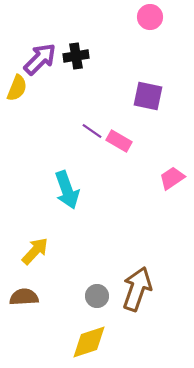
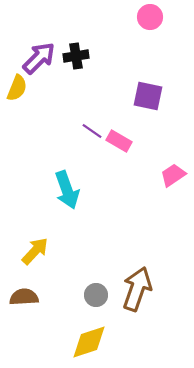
purple arrow: moved 1 px left, 1 px up
pink trapezoid: moved 1 px right, 3 px up
gray circle: moved 1 px left, 1 px up
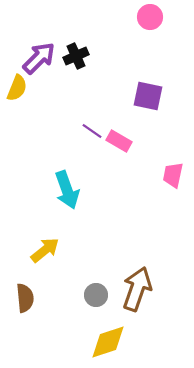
black cross: rotated 15 degrees counterclockwise
pink trapezoid: rotated 44 degrees counterclockwise
yellow arrow: moved 10 px right, 1 px up; rotated 8 degrees clockwise
brown semicircle: moved 1 px right, 1 px down; rotated 88 degrees clockwise
yellow diamond: moved 19 px right
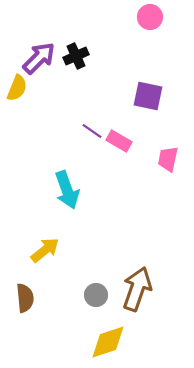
pink trapezoid: moved 5 px left, 16 px up
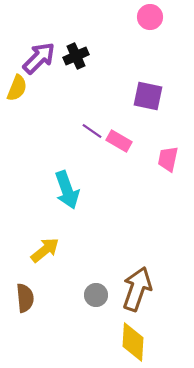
yellow diamond: moved 25 px right; rotated 69 degrees counterclockwise
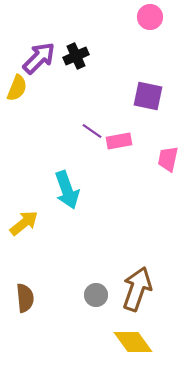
pink rectangle: rotated 40 degrees counterclockwise
yellow arrow: moved 21 px left, 27 px up
yellow diamond: rotated 39 degrees counterclockwise
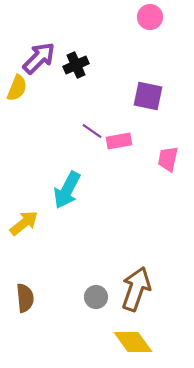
black cross: moved 9 px down
cyan arrow: rotated 48 degrees clockwise
brown arrow: moved 1 px left
gray circle: moved 2 px down
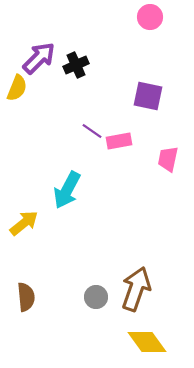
brown semicircle: moved 1 px right, 1 px up
yellow diamond: moved 14 px right
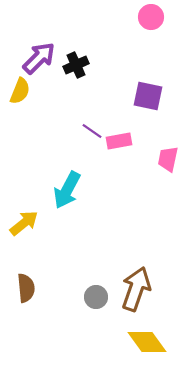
pink circle: moved 1 px right
yellow semicircle: moved 3 px right, 3 px down
brown semicircle: moved 9 px up
